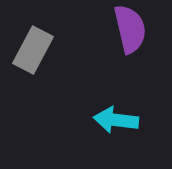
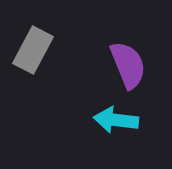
purple semicircle: moved 2 px left, 36 px down; rotated 9 degrees counterclockwise
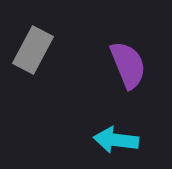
cyan arrow: moved 20 px down
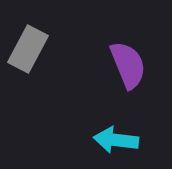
gray rectangle: moved 5 px left, 1 px up
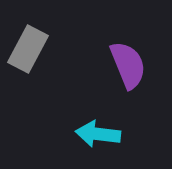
cyan arrow: moved 18 px left, 6 px up
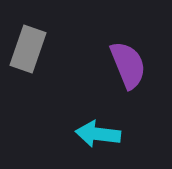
gray rectangle: rotated 9 degrees counterclockwise
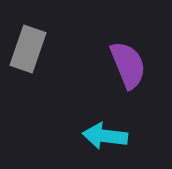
cyan arrow: moved 7 px right, 2 px down
